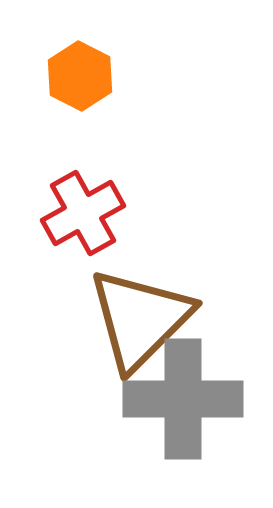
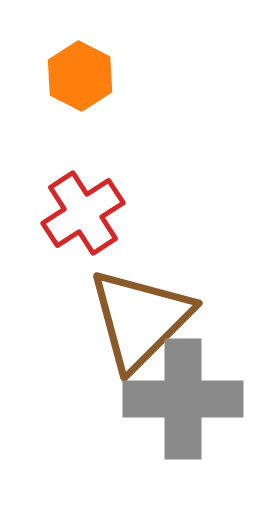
red cross: rotated 4 degrees counterclockwise
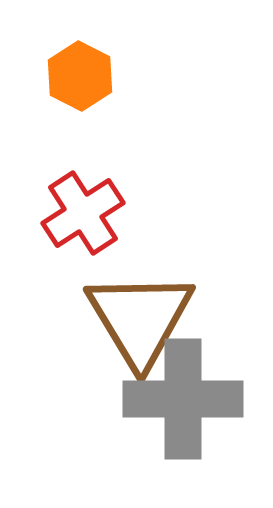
brown triangle: rotated 16 degrees counterclockwise
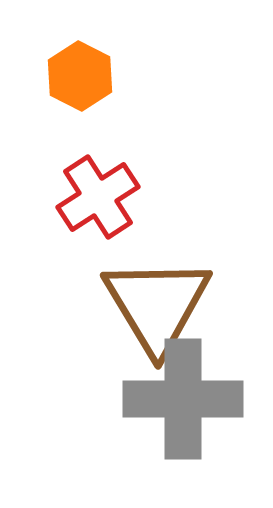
red cross: moved 15 px right, 16 px up
brown triangle: moved 17 px right, 14 px up
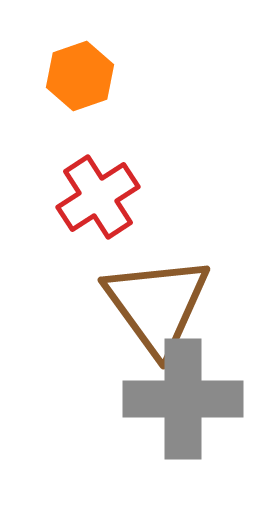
orange hexagon: rotated 14 degrees clockwise
brown triangle: rotated 5 degrees counterclockwise
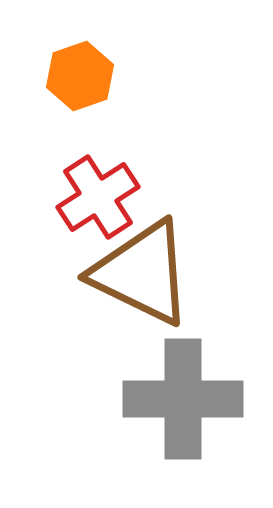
brown triangle: moved 15 px left, 32 px up; rotated 28 degrees counterclockwise
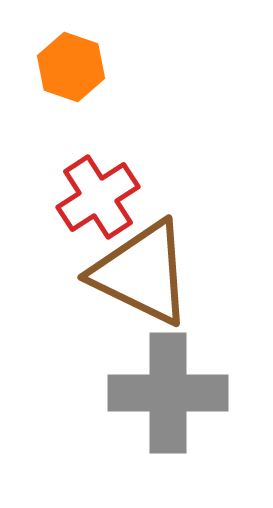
orange hexagon: moved 9 px left, 9 px up; rotated 22 degrees counterclockwise
gray cross: moved 15 px left, 6 px up
